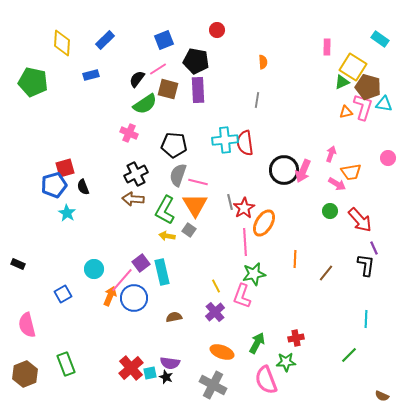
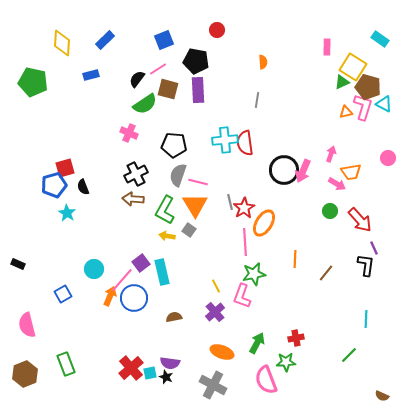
cyan triangle at (384, 104): rotated 18 degrees clockwise
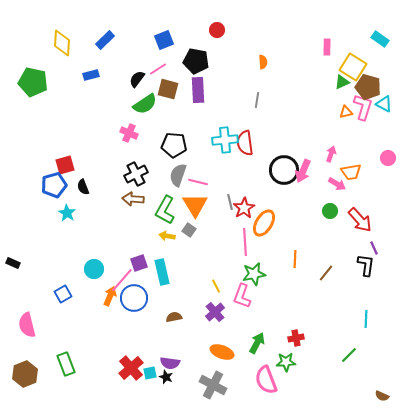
red square at (65, 168): moved 3 px up
purple square at (141, 263): moved 2 px left; rotated 18 degrees clockwise
black rectangle at (18, 264): moved 5 px left, 1 px up
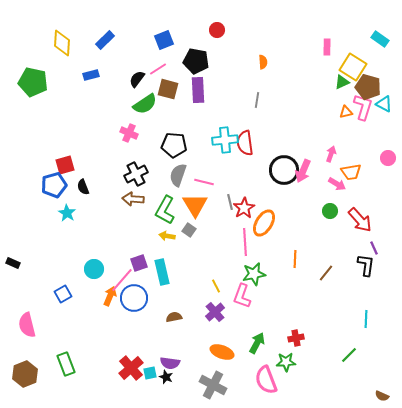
pink line at (198, 182): moved 6 px right
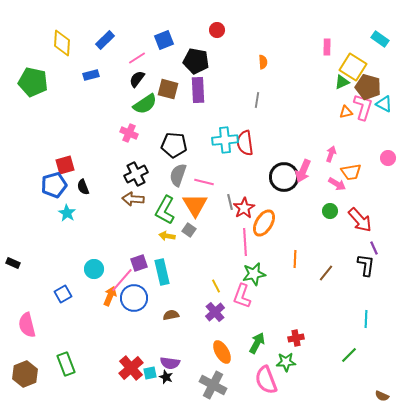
pink line at (158, 69): moved 21 px left, 11 px up
black circle at (284, 170): moved 7 px down
brown semicircle at (174, 317): moved 3 px left, 2 px up
orange ellipse at (222, 352): rotated 40 degrees clockwise
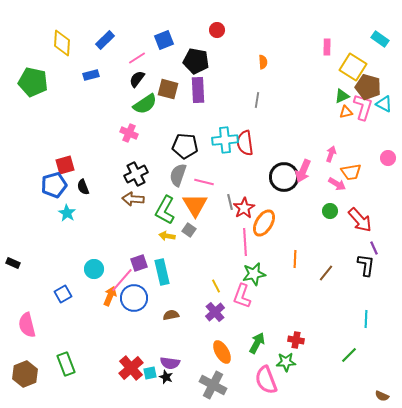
green triangle at (342, 82): moved 14 px down
black pentagon at (174, 145): moved 11 px right, 1 px down
red cross at (296, 338): moved 2 px down; rotated 21 degrees clockwise
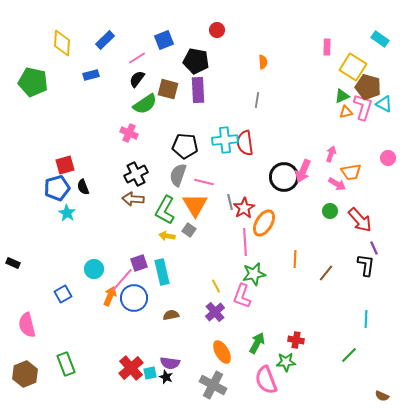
blue pentagon at (54, 185): moved 3 px right, 3 px down
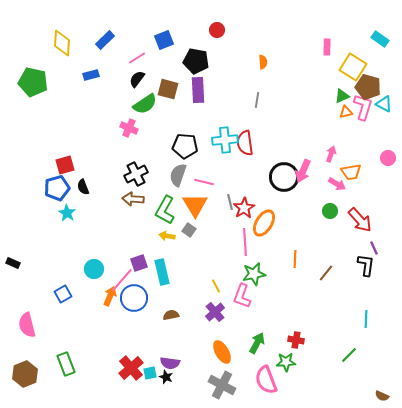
pink cross at (129, 133): moved 5 px up
gray cross at (213, 385): moved 9 px right
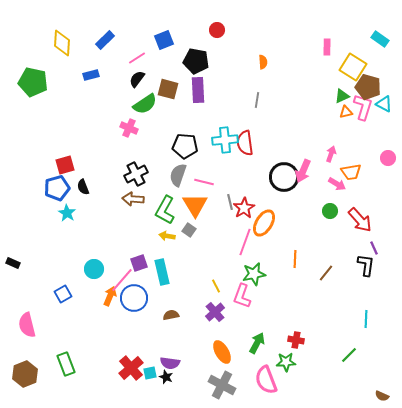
pink line at (245, 242): rotated 24 degrees clockwise
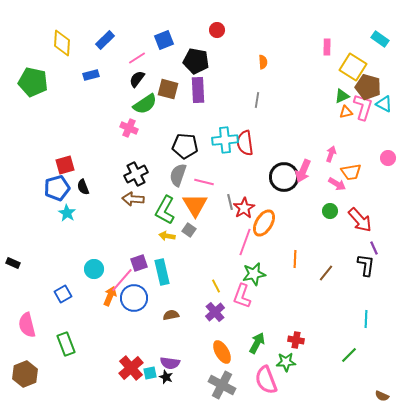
green rectangle at (66, 364): moved 20 px up
